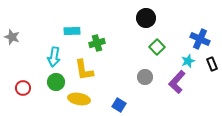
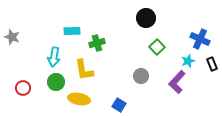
gray circle: moved 4 px left, 1 px up
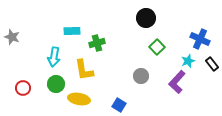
black rectangle: rotated 16 degrees counterclockwise
green circle: moved 2 px down
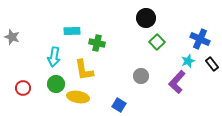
green cross: rotated 28 degrees clockwise
green square: moved 5 px up
yellow ellipse: moved 1 px left, 2 px up
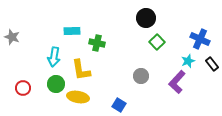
yellow L-shape: moved 3 px left
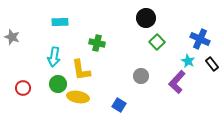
cyan rectangle: moved 12 px left, 9 px up
cyan star: rotated 24 degrees counterclockwise
green circle: moved 2 px right
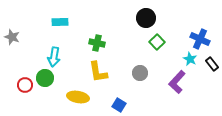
cyan star: moved 2 px right, 2 px up
yellow L-shape: moved 17 px right, 2 px down
gray circle: moved 1 px left, 3 px up
green circle: moved 13 px left, 6 px up
red circle: moved 2 px right, 3 px up
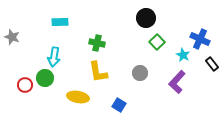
cyan star: moved 7 px left, 4 px up
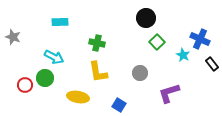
gray star: moved 1 px right
cyan arrow: rotated 72 degrees counterclockwise
purple L-shape: moved 8 px left, 11 px down; rotated 30 degrees clockwise
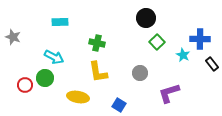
blue cross: rotated 24 degrees counterclockwise
